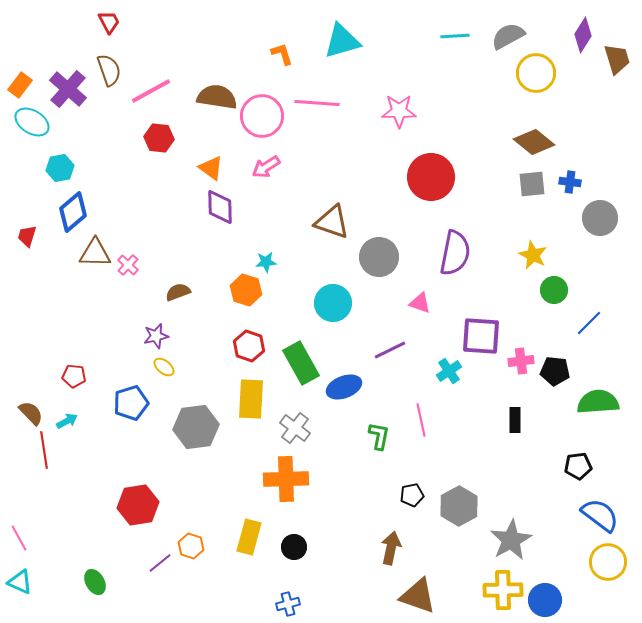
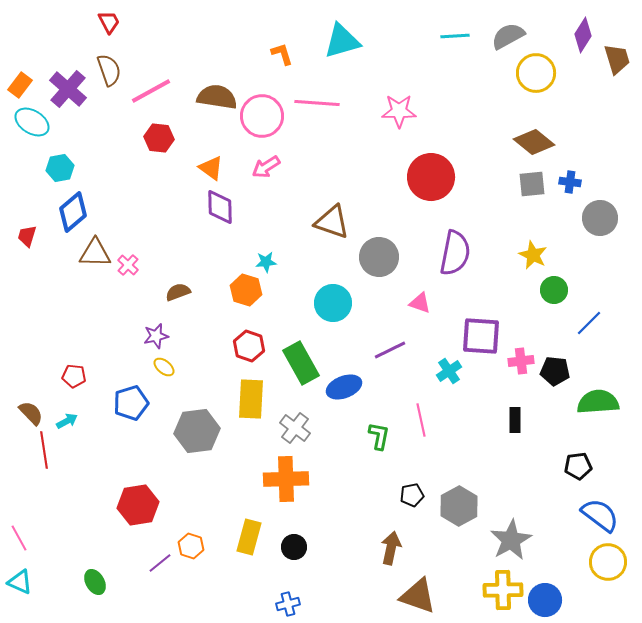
gray hexagon at (196, 427): moved 1 px right, 4 px down
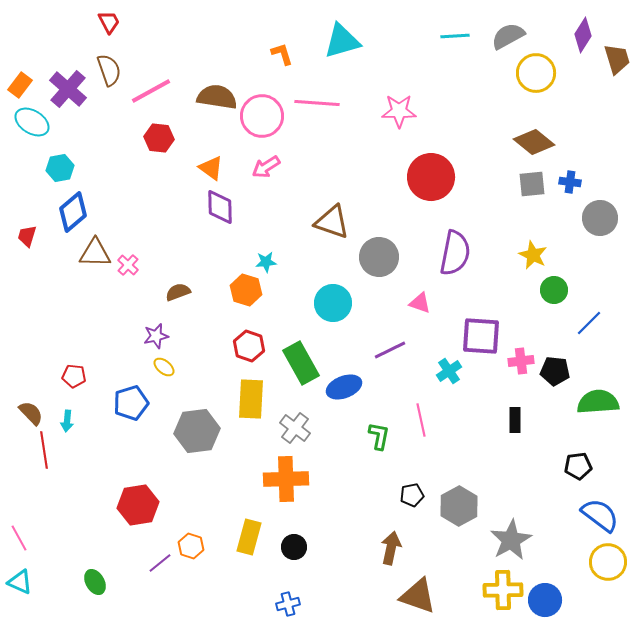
cyan arrow at (67, 421): rotated 125 degrees clockwise
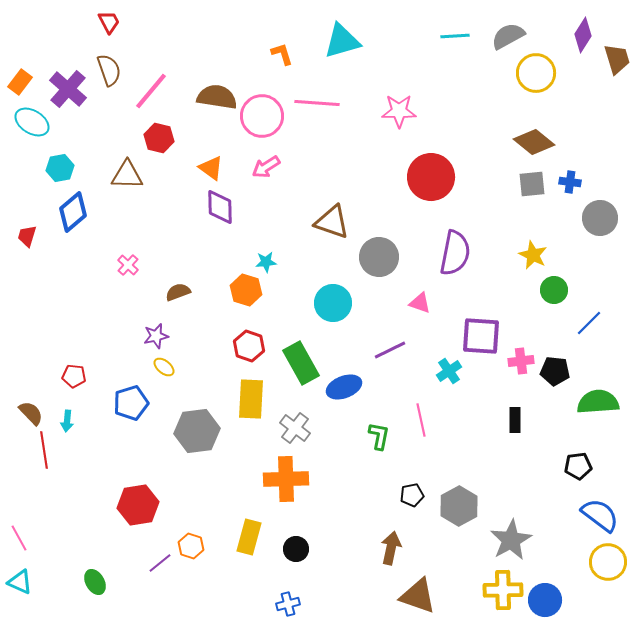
orange rectangle at (20, 85): moved 3 px up
pink line at (151, 91): rotated 21 degrees counterclockwise
red hexagon at (159, 138): rotated 8 degrees clockwise
brown triangle at (95, 253): moved 32 px right, 78 px up
black circle at (294, 547): moved 2 px right, 2 px down
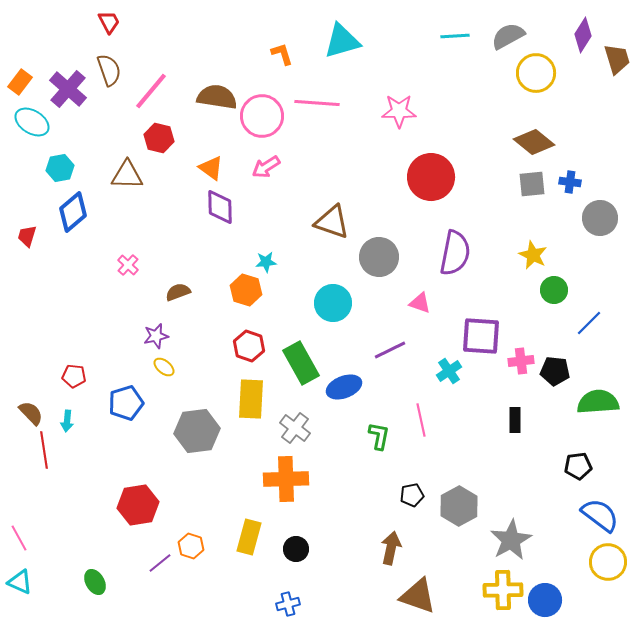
blue pentagon at (131, 403): moved 5 px left
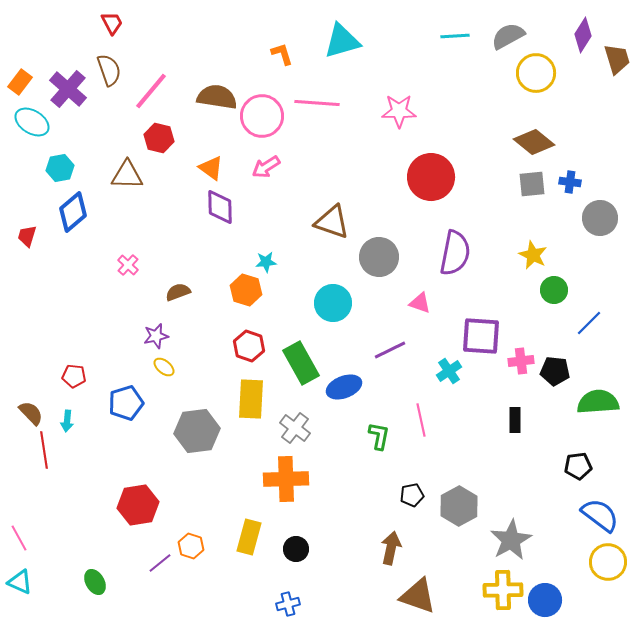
red trapezoid at (109, 22): moved 3 px right, 1 px down
